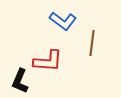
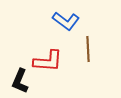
blue L-shape: moved 3 px right
brown line: moved 4 px left, 6 px down; rotated 10 degrees counterclockwise
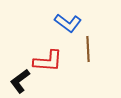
blue L-shape: moved 2 px right, 2 px down
black L-shape: rotated 30 degrees clockwise
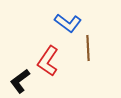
brown line: moved 1 px up
red L-shape: rotated 120 degrees clockwise
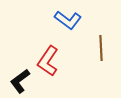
blue L-shape: moved 3 px up
brown line: moved 13 px right
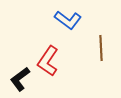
black L-shape: moved 2 px up
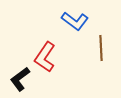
blue L-shape: moved 7 px right, 1 px down
red L-shape: moved 3 px left, 4 px up
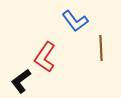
blue L-shape: rotated 16 degrees clockwise
black L-shape: moved 1 px right, 2 px down
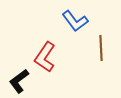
black L-shape: moved 2 px left
